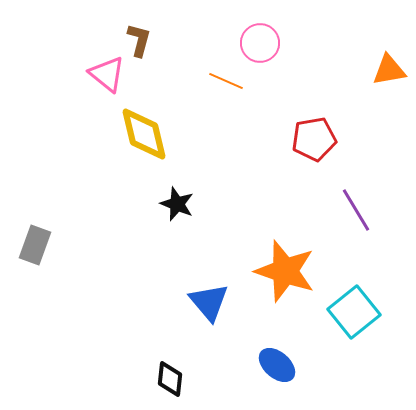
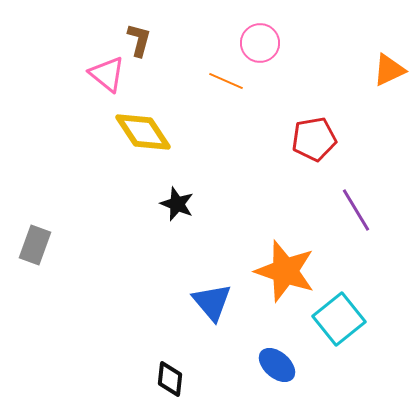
orange triangle: rotated 15 degrees counterclockwise
yellow diamond: moved 1 px left, 2 px up; rotated 20 degrees counterclockwise
blue triangle: moved 3 px right
cyan square: moved 15 px left, 7 px down
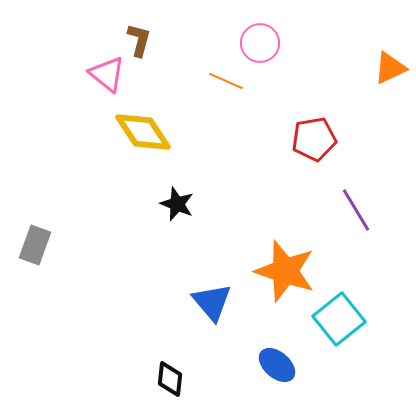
orange triangle: moved 1 px right, 2 px up
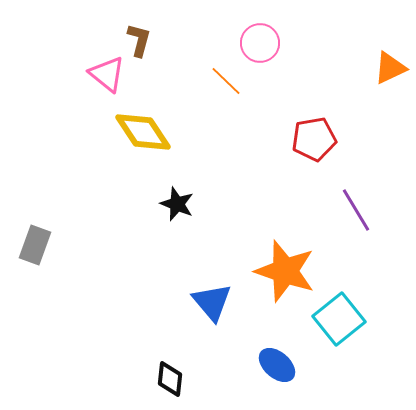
orange line: rotated 20 degrees clockwise
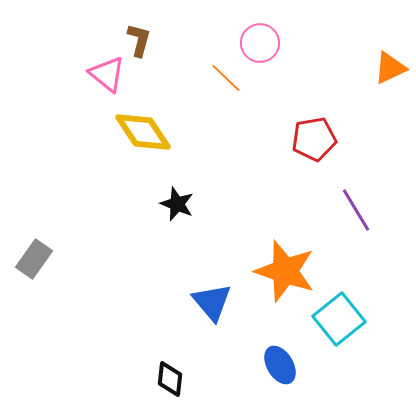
orange line: moved 3 px up
gray rectangle: moved 1 px left, 14 px down; rotated 15 degrees clockwise
blue ellipse: moved 3 px right; rotated 18 degrees clockwise
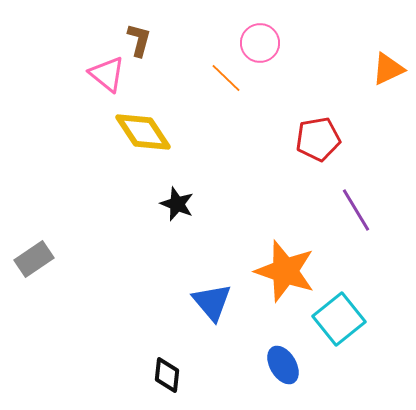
orange triangle: moved 2 px left, 1 px down
red pentagon: moved 4 px right
gray rectangle: rotated 21 degrees clockwise
blue ellipse: moved 3 px right
black diamond: moved 3 px left, 4 px up
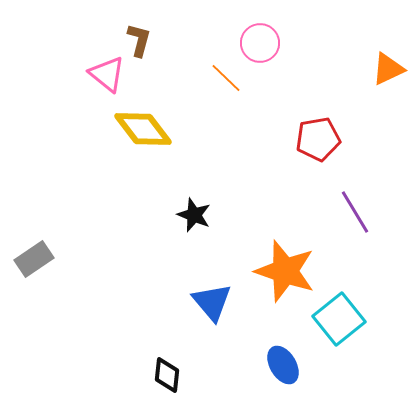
yellow diamond: moved 3 px up; rotated 4 degrees counterclockwise
black star: moved 17 px right, 11 px down
purple line: moved 1 px left, 2 px down
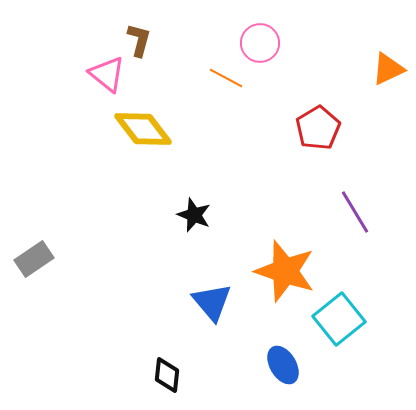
orange line: rotated 16 degrees counterclockwise
red pentagon: moved 11 px up; rotated 21 degrees counterclockwise
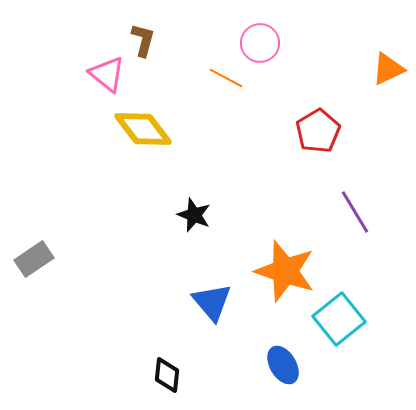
brown L-shape: moved 4 px right
red pentagon: moved 3 px down
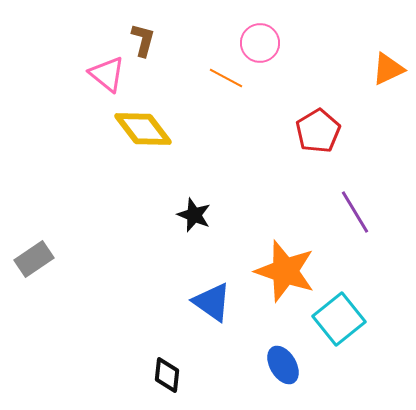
blue triangle: rotated 15 degrees counterclockwise
